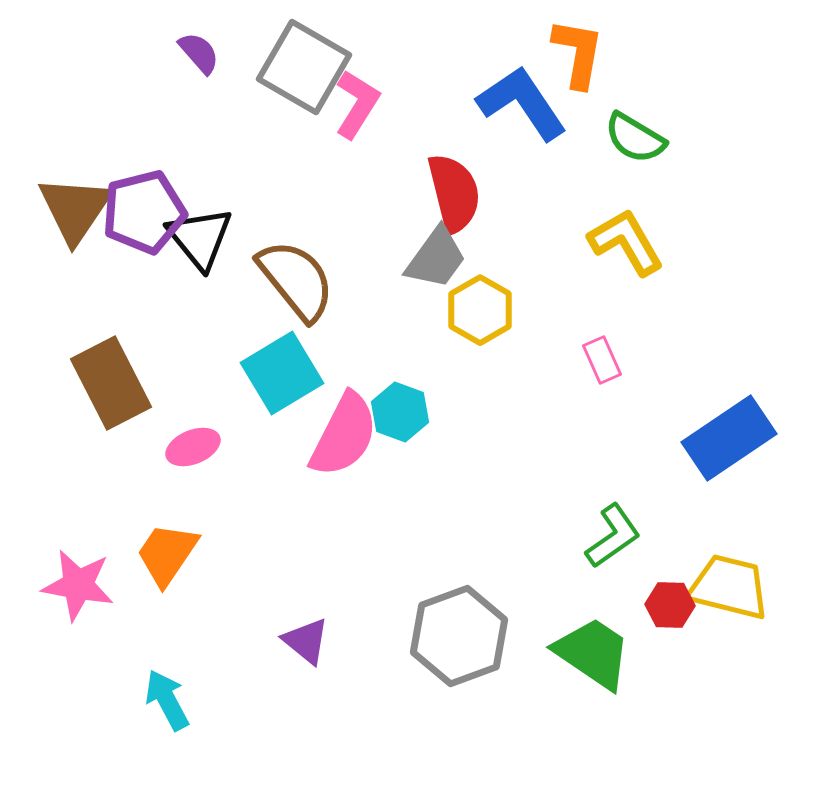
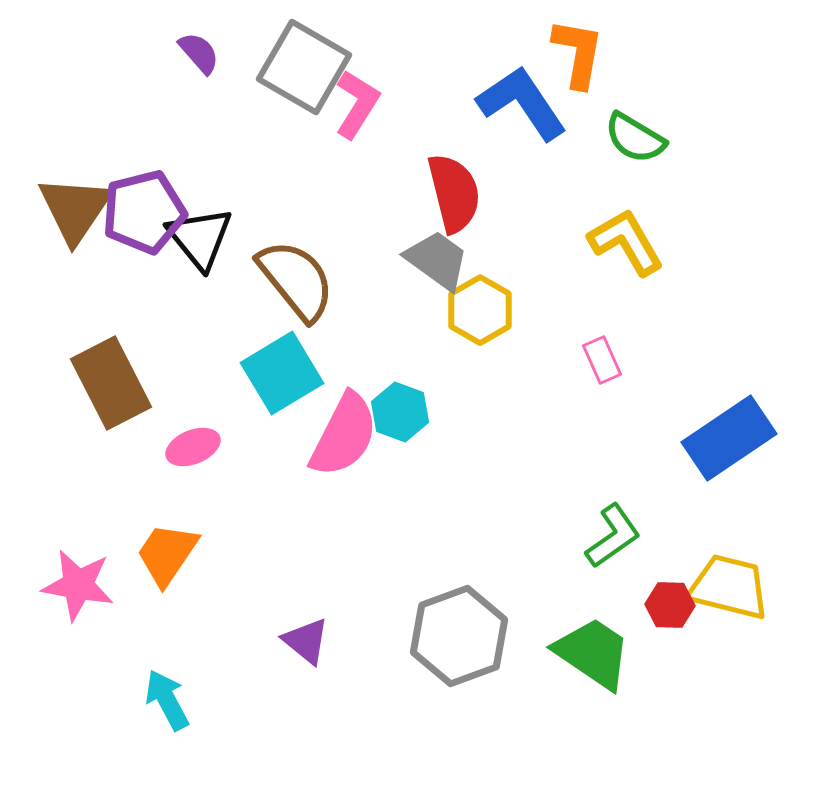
gray trapezoid: moved 1 px right, 2 px down; rotated 90 degrees counterclockwise
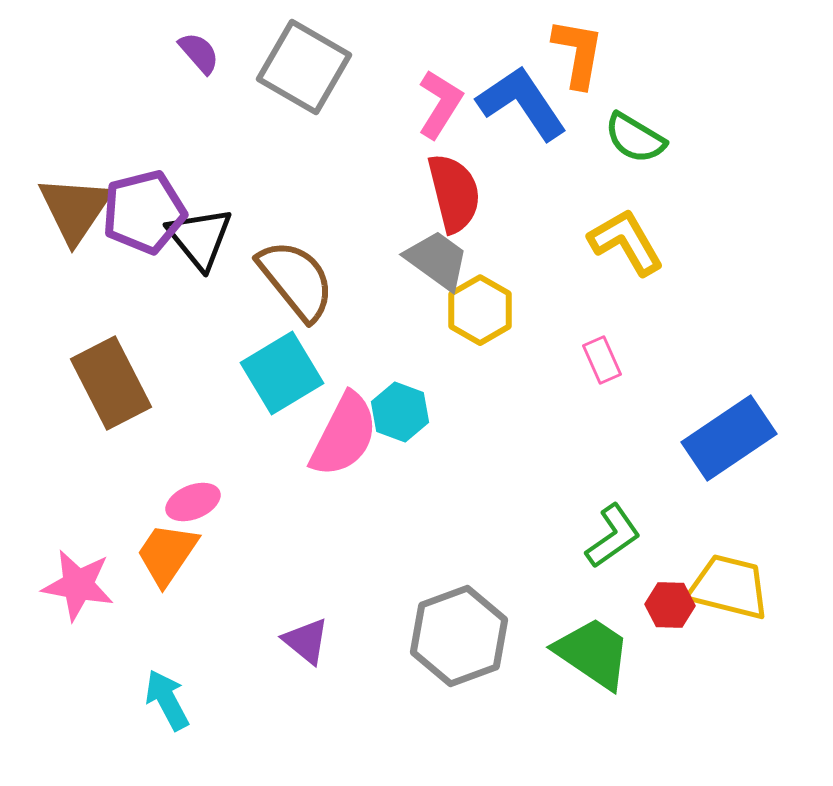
pink L-shape: moved 83 px right
pink ellipse: moved 55 px down
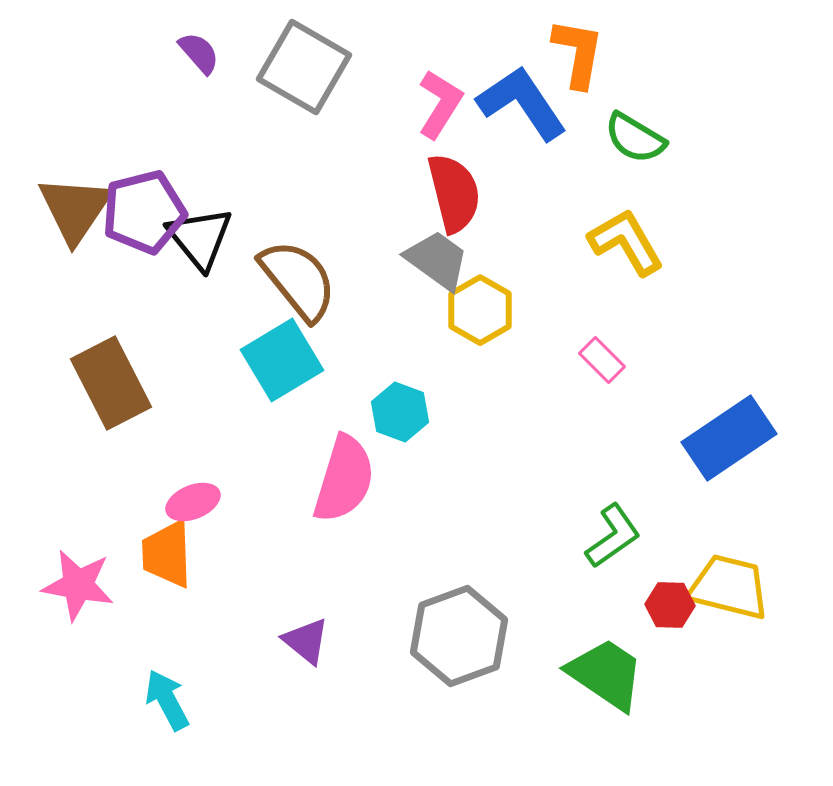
brown semicircle: moved 2 px right
pink rectangle: rotated 21 degrees counterclockwise
cyan square: moved 13 px up
pink semicircle: moved 44 px down; rotated 10 degrees counterclockwise
orange trapezoid: rotated 36 degrees counterclockwise
green trapezoid: moved 13 px right, 21 px down
